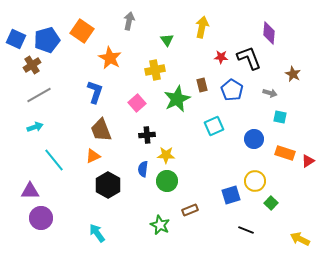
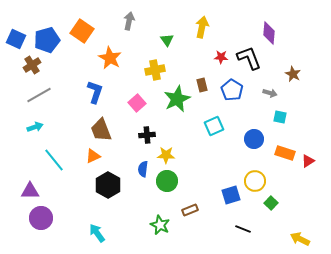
black line at (246, 230): moved 3 px left, 1 px up
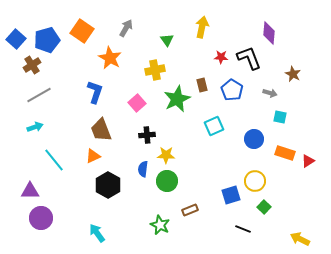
gray arrow at (129, 21): moved 3 px left, 7 px down; rotated 18 degrees clockwise
blue square at (16, 39): rotated 18 degrees clockwise
green square at (271, 203): moved 7 px left, 4 px down
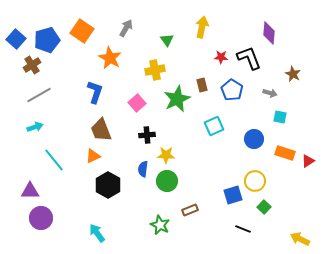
blue square at (231, 195): moved 2 px right
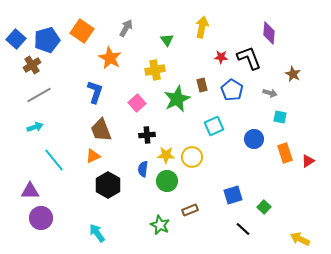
orange rectangle at (285, 153): rotated 54 degrees clockwise
yellow circle at (255, 181): moved 63 px left, 24 px up
black line at (243, 229): rotated 21 degrees clockwise
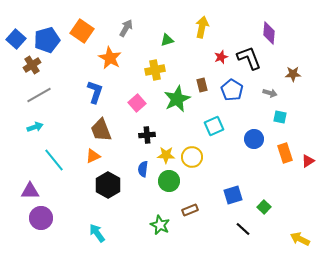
green triangle at (167, 40): rotated 48 degrees clockwise
red star at (221, 57): rotated 24 degrees counterclockwise
brown star at (293, 74): rotated 28 degrees counterclockwise
green circle at (167, 181): moved 2 px right
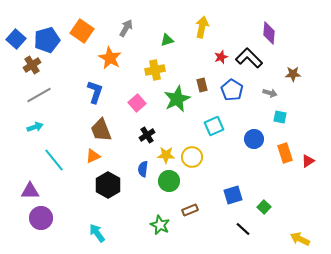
black L-shape at (249, 58): rotated 24 degrees counterclockwise
black cross at (147, 135): rotated 28 degrees counterclockwise
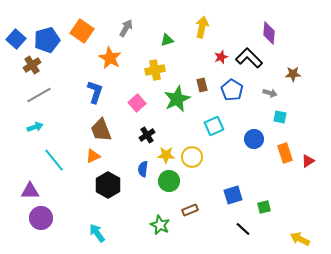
green square at (264, 207): rotated 32 degrees clockwise
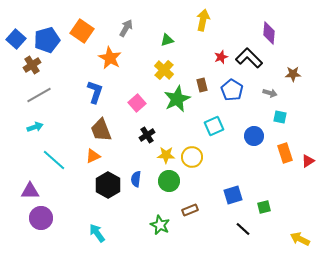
yellow arrow at (202, 27): moved 1 px right, 7 px up
yellow cross at (155, 70): moved 9 px right; rotated 36 degrees counterclockwise
blue circle at (254, 139): moved 3 px up
cyan line at (54, 160): rotated 10 degrees counterclockwise
blue semicircle at (143, 169): moved 7 px left, 10 px down
